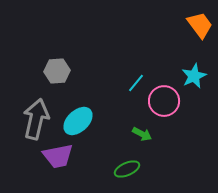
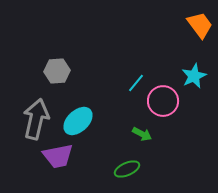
pink circle: moved 1 px left
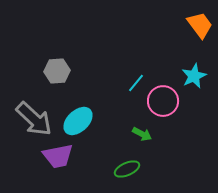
gray arrow: moved 2 px left; rotated 120 degrees clockwise
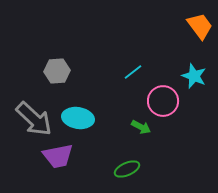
orange trapezoid: moved 1 px down
cyan star: rotated 25 degrees counterclockwise
cyan line: moved 3 px left, 11 px up; rotated 12 degrees clockwise
cyan ellipse: moved 3 px up; rotated 52 degrees clockwise
green arrow: moved 1 px left, 7 px up
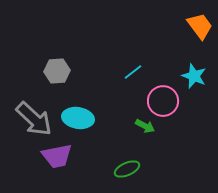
green arrow: moved 4 px right, 1 px up
purple trapezoid: moved 1 px left
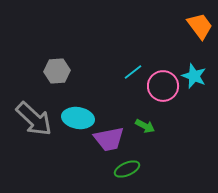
pink circle: moved 15 px up
purple trapezoid: moved 52 px right, 17 px up
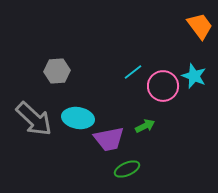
green arrow: rotated 54 degrees counterclockwise
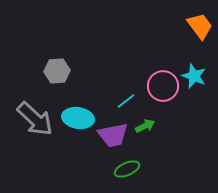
cyan line: moved 7 px left, 29 px down
gray arrow: moved 1 px right
purple trapezoid: moved 4 px right, 4 px up
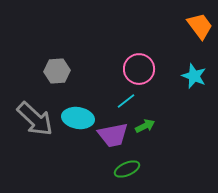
pink circle: moved 24 px left, 17 px up
